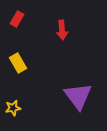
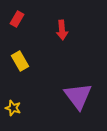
yellow rectangle: moved 2 px right, 2 px up
yellow star: rotated 28 degrees clockwise
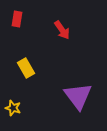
red rectangle: rotated 21 degrees counterclockwise
red arrow: rotated 30 degrees counterclockwise
yellow rectangle: moved 6 px right, 7 px down
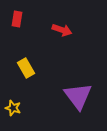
red arrow: rotated 36 degrees counterclockwise
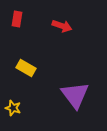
red arrow: moved 4 px up
yellow rectangle: rotated 30 degrees counterclockwise
purple triangle: moved 3 px left, 1 px up
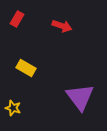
red rectangle: rotated 21 degrees clockwise
purple triangle: moved 5 px right, 2 px down
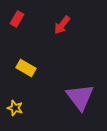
red arrow: moved 1 px up; rotated 108 degrees clockwise
yellow star: moved 2 px right
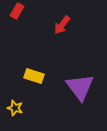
red rectangle: moved 8 px up
yellow rectangle: moved 8 px right, 8 px down; rotated 12 degrees counterclockwise
purple triangle: moved 10 px up
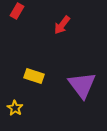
purple triangle: moved 2 px right, 2 px up
yellow star: rotated 14 degrees clockwise
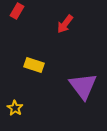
red arrow: moved 3 px right, 1 px up
yellow rectangle: moved 11 px up
purple triangle: moved 1 px right, 1 px down
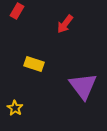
yellow rectangle: moved 1 px up
